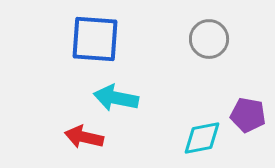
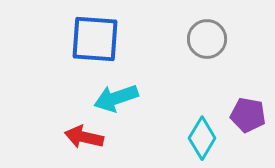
gray circle: moved 2 px left
cyan arrow: rotated 30 degrees counterclockwise
cyan diamond: rotated 48 degrees counterclockwise
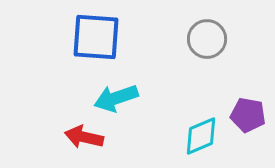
blue square: moved 1 px right, 2 px up
cyan diamond: moved 1 px left, 2 px up; rotated 36 degrees clockwise
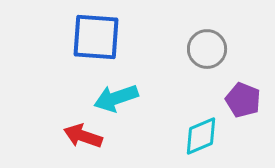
gray circle: moved 10 px down
purple pentagon: moved 5 px left, 15 px up; rotated 12 degrees clockwise
red arrow: moved 1 px left, 1 px up; rotated 6 degrees clockwise
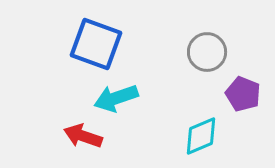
blue square: moved 7 px down; rotated 16 degrees clockwise
gray circle: moved 3 px down
purple pentagon: moved 6 px up
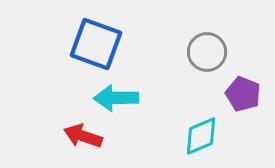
cyan arrow: rotated 18 degrees clockwise
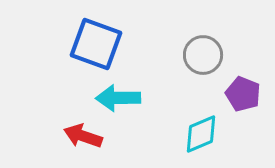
gray circle: moved 4 px left, 3 px down
cyan arrow: moved 2 px right
cyan diamond: moved 2 px up
